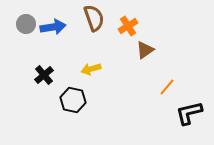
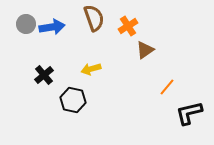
blue arrow: moved 1 px left
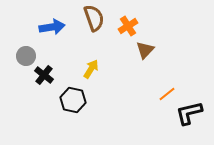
gray circle: moved 32 px down
brown triangle: rotated 12 degrees counterclockwise
yellow arrow: rotated 138 degrees clockwise
black cross: rotated 12 degrees counterclockwise
orange line: moved 7 px down; rotated 12 degrees clockwise
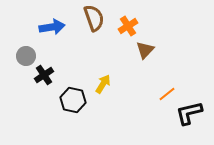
yellow arrow: moved 12 px right, 15 px down
black cross: rotated 18 degrees clockwise
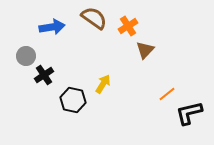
brown semicircle: rotated 36 degrees counterclockwise
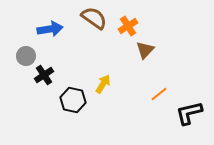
blue arrow: moved 2 px left, 2 px down
orange line: moved 8 px left
